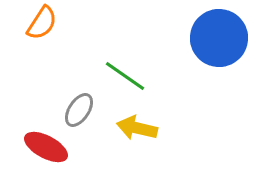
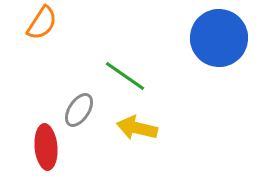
red ellipse: rotated 57 degrees clockwise
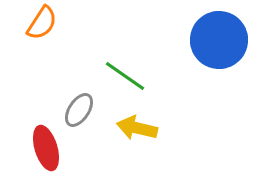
blue circle: moved 2 px down
red ellipse: moved 1 px down; rotated 12 degrees counterclockwise
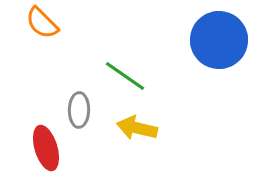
orange semicircle: rotated 102 degrees clockwise
gray ellipse: rotated 32 degrees counterclockwise
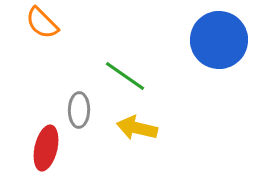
red ellipse: rotated 30 degrees clockwise
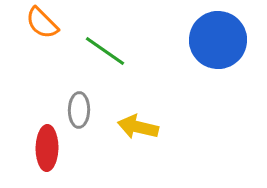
blue circle: moved 1 px left
green line: moved 20 px left, 25 px up
yellow arrow: moved 1 px right, 1 px up
red ellipse: moved 1 px right; rotated 12 degrees counterclockwise
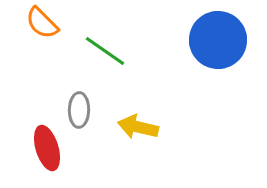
red ellipse: rotated 18 degrees counterclockwise
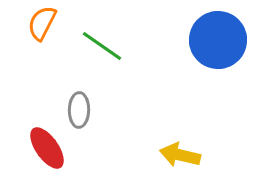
orange semicircle: rotated 72 degrees clockwise
green line: moved 3 px left, 5 px up
yellow arrow: moved 42 px right, 28 px down
red ellipse: rotated 18 degrees counterclockwise
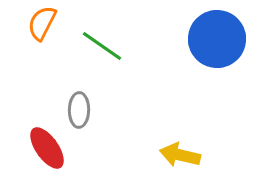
blue circle: moved 1 px left, 1 px up
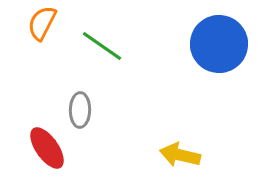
blue circle: moved 2 px right, 5 px down
gray ellipse: moved 1 px right
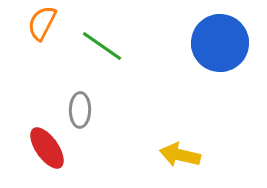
blue circle: moved 1 px right, 1 px up
